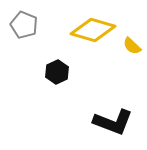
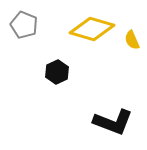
yellow diamond: moved 1 px left, 1 px up
yellow semicircle: moved 6 px up; rotated 24 degrees clockwise
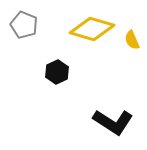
black L-shape: rotated 12 degrees clockwise
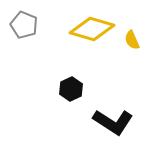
black hexagon: moved 14 px right, 17 px down
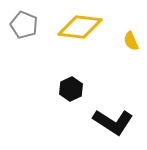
yellow diamond: moved 12 px left, 2 px up; rotated 9 degrees counterclockwise
yellow semicircle: moved 1 px left, 1 px down
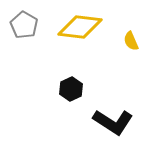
gray pentagon: rotated 8 degrees clockwise
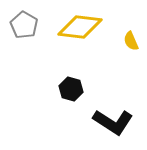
black hexagon: rotated 20 degrees counterclockwise
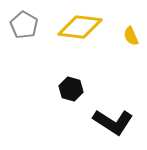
yellow semicircle: moved 5 px up
